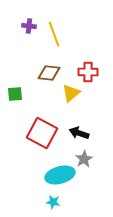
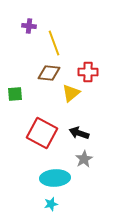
yellow line: moved 9 px down
cyan ellipse: moved 5 px left, 3 px down; rotated 12 degrees clockwise
cyan star: moved 2 px left, 2 px down; rotated 24 degrees counterclockwise
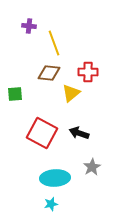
gray star: moved 8 px right, 8 px down
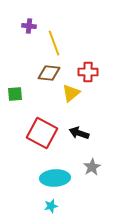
cyan star: moved 2 px down
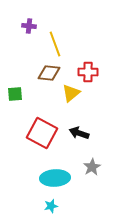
yellow line: moved 1 px right, 1 px down
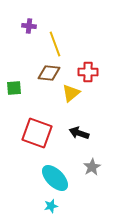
green square: moved 1 px left, 6 px up
red square: moved 5 px left; rotated 8 degrees counterclockwise
cyan ellipse: rotated 48 degrees clockwise
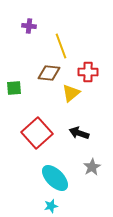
yellow line: moved 6 px right, 2 px down
red square: rotated 28 degrees clockwise
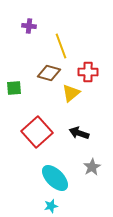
brown diamond: rotated 10 degrees clockwise
red square: moved 1 px up
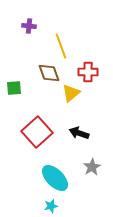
brown diamond: rotated 55 degrees clockwise
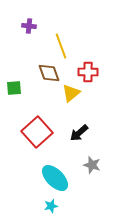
black arrow: rotated 60 degrees counterclockwise
gray star: moved 2 px up; rotated 24 degrees counterclockwise
